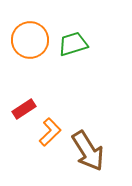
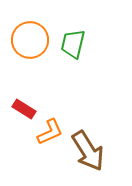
green trapezoid: rotated 60 degrees counterclockwise
red rectangle: rotated 65 degrees clockwise
orange L-shape: rotated 20 degrees clockwise
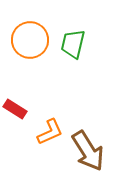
red rectangle: moved 9 px left
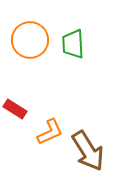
green trapezoid: rotated 16 degrees counterclockwise
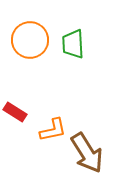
red rectangle: moved 3 px down
orange L-shape: moved 3 px right, 2 px up; rotated 12 degrees clockwise
brown arrow: moved 1 px left, 2 px down
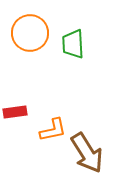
orange circle: moved 7 px up
red rectangle: rotated 40 degrees counterclockwise
